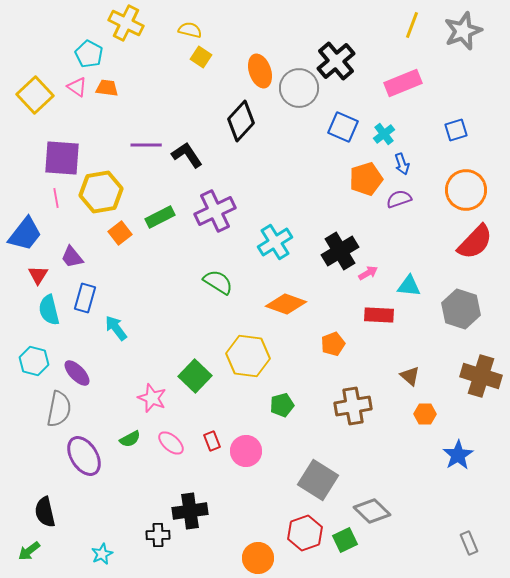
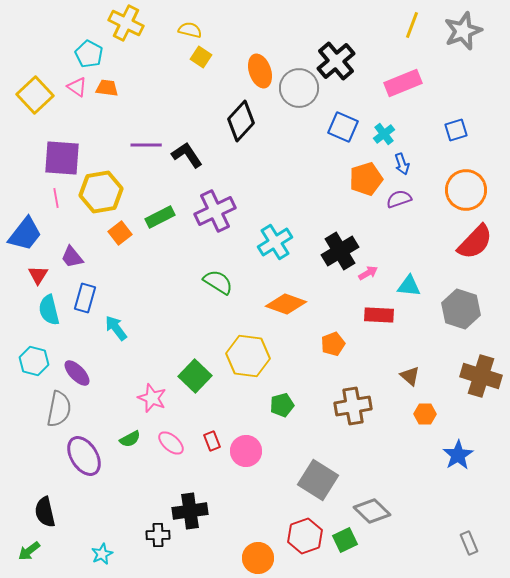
red hexagon at (305, 533): moved 3 px down
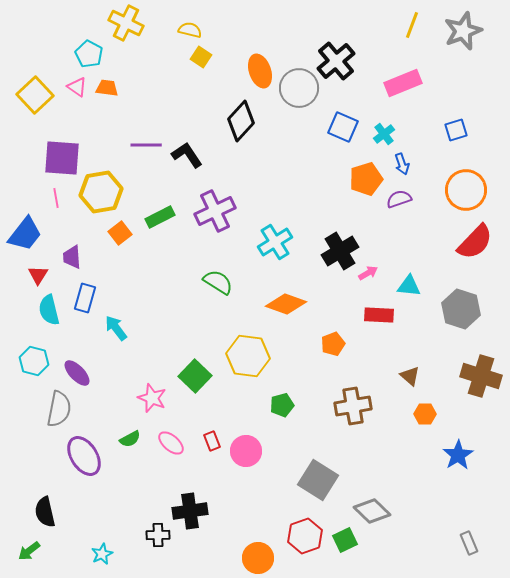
purple trapezoid at (72, 257): rotated 35 degrees clockwise
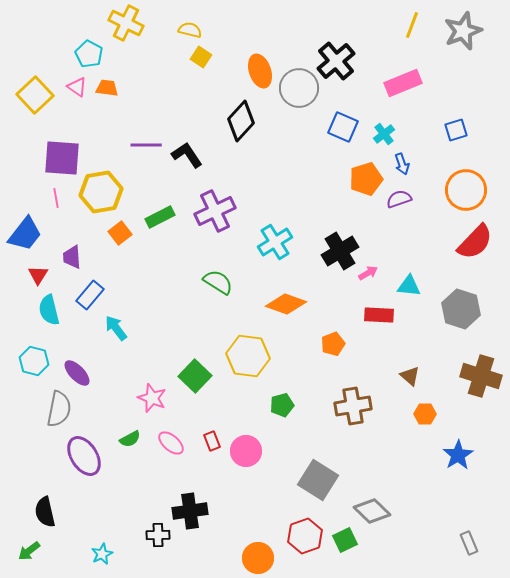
blue rectangle at (85, 298): moved 5 px right, 3 px up; rotated 24 degrees clockwise
